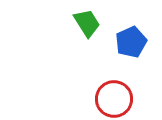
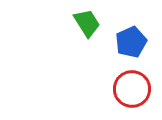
red circle: moved 18 px right, 10 px up
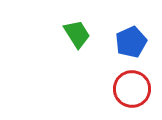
green trapezoid: moved 10 px left, 11 px down
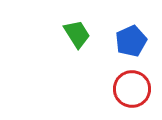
blue pentagon: moved 1 px up
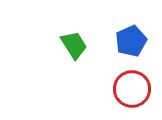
green trapezoid: moved 3 px left, 11 px down
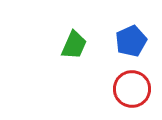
green trapezoid: rotated 56 degrees clockwise
